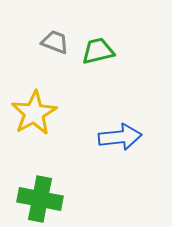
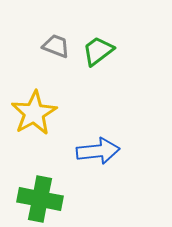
gray trapezoid: moved 1 px right, 4 px down
green trapezoid: rotated 24 degrees counterclockwise
blue arrow: moved 22 px left, 14 px down
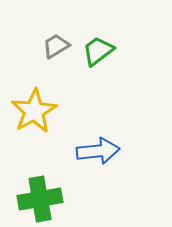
gray trapezoid: rotated 52 degrees counterclockwise
yellow star: moved 2 px up
green cross: rotated 21 degrees counterclockwise
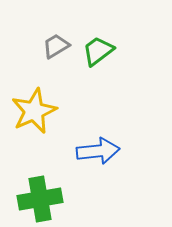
yellow star: rotated 6 degrees clockwise
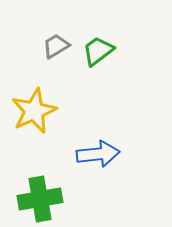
blue arrow: moved 3 px down
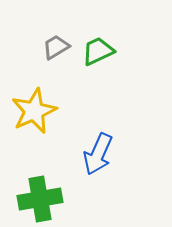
gray trapezoid: moved 1 px down
green trapezoid: rotated 12 degrees clockwise
blue arrow: rotated 120 degrees clockwise
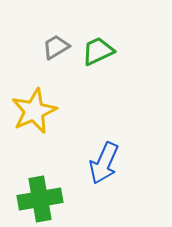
blue arrow: moved 6 px right, 9 px down
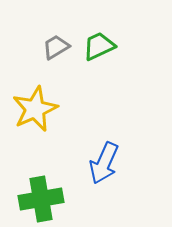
green trapezoid: moved 1 px right, 5 px up
yellow star: moved 1 px right, 2 px up
green cross: moved 1 px right
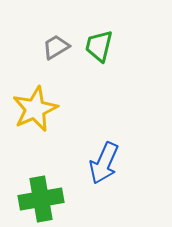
green trapezoid: rotated 52 degrees counterclockwise
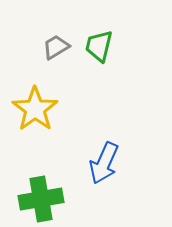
yellow star: rotated 12 degrees counterclockwise
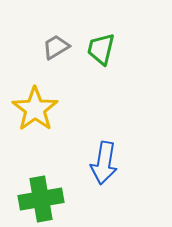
green trapezoid: moved 2 px right, 3 px down
blue arrow: rotated 15 degrees counterclockwise
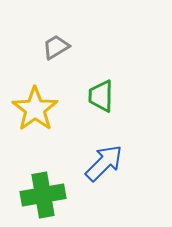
green trapezoid: moved 47 px down; rotated 12 degrees counterclockwise
blue arrow: rotated 144 degrees counterclockwise
green cross: moved 2 px right, 4 px up
